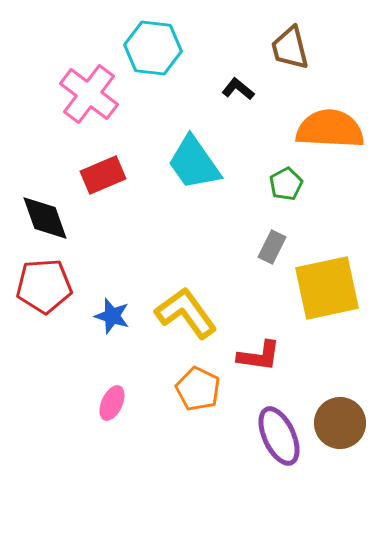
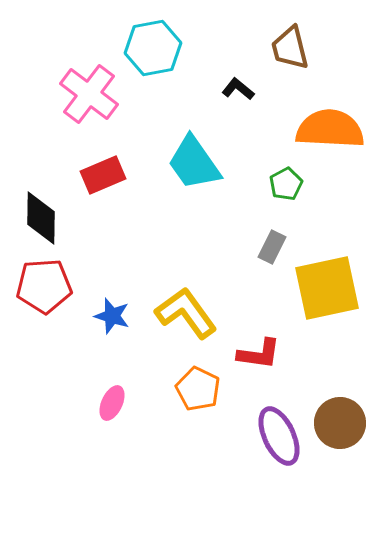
cyan hexagon: rotated 18 degrees counterclockwise
black diamond: moved 4 px left; rotated 20 degrees clockwise
red L-shape: moved 2 px up
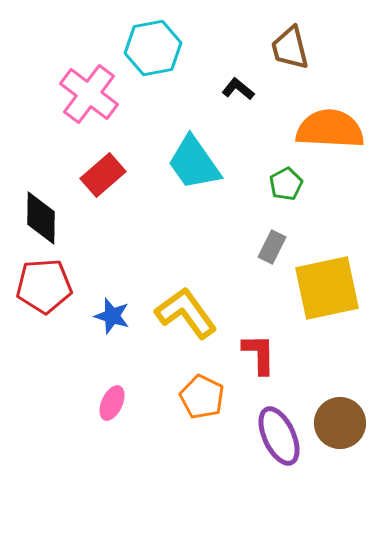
red rectangle: rotated 18 degrees counterclockwise
red L-shape: rotated 99 degrees counterclockwise
orange pentagon: moved 4 px right, 8 px down
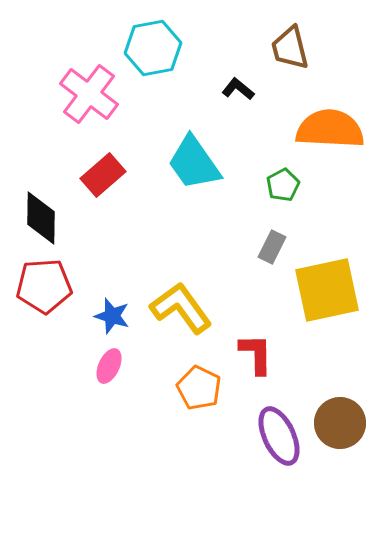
green pentagon: moved 3 px left, 1 px down
yellow square: moved 2 px down
yellow L-shape: moved 5 px left, 5 px up
red L-shape: moved 3 px left
orange pentagon: moved 3 px left, 9 px up
pink ellipse: moved 3 px left, 37 px up
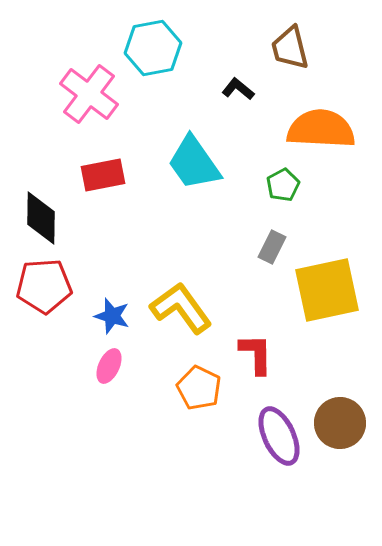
orange semicircle: moved 9 px left
red rectangle: rotated 30 degrees clockwise
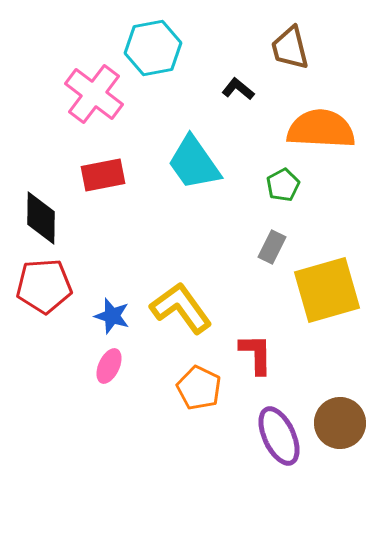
pink cross: moved 5 px right
yellow square: rotated 4 degrees counterclockwise
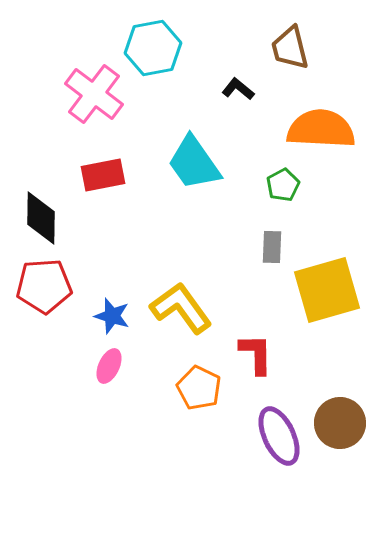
gray rectangle: rotated 24 degrees counterclockwise
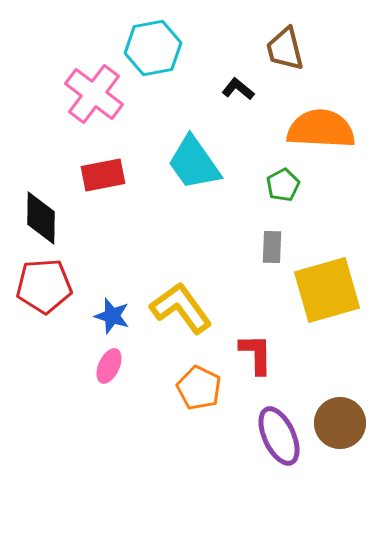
brown trapezoid: moved 5 px left, 1 px down
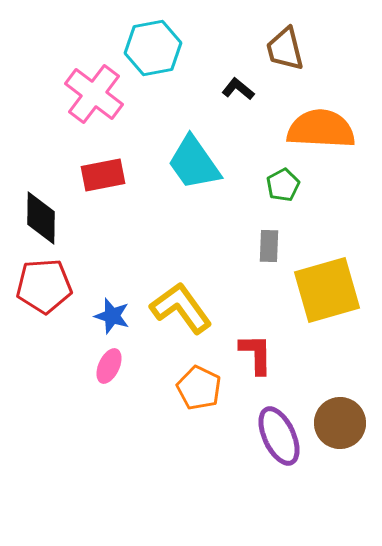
gray rectangle: moved 3 px left, 1 px up
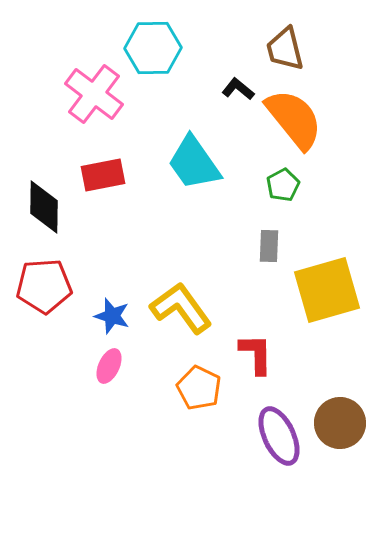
cyan hexagon: rotated 10 degrees clockwise
orange semicircle: moved 27 px left, 10 px up; rotated 48 degrees clockwise
black diamond: moved 3 px right, 11 px up
